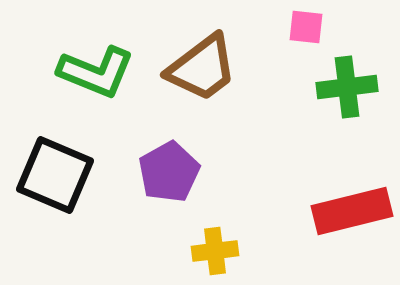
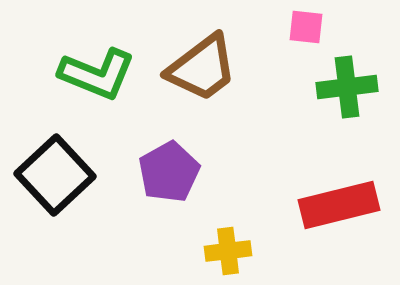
green L-shape: moved 1 px right, 2 px down
black square: rotated 24 degrees clockwise
red rectangle: moved 13 px left, 6 px up
yellow cross: moved 13 px right
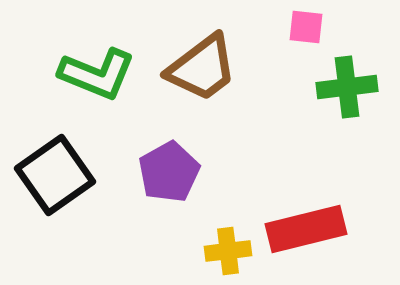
black square: rotated 8 degrees clockwise
red rectangle: moved 33 px left, 24 px down
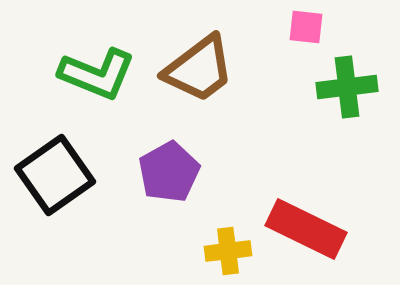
brown trapezoid: moved 3 px left, 1 px down
red rectangle: rotated 40 degrees clockwise
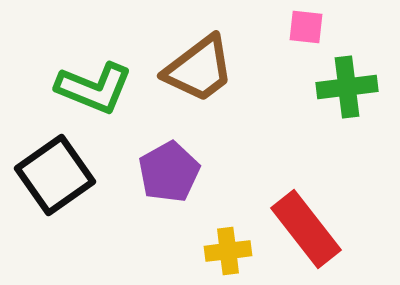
green L-shape: moved 3 px left, 14 px down
red rectangle: rotated 26 degrees clockwise
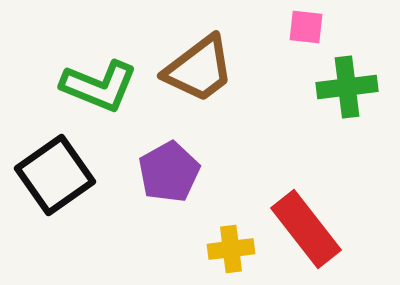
green L-shape: moved 5 px right, 2 px up
yellow cross: moved 3 px right, 2 px up
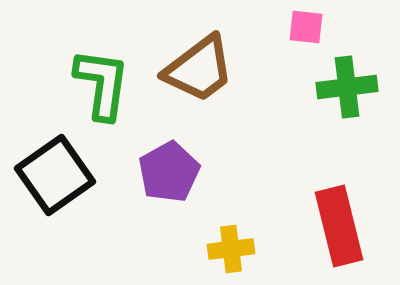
green L-shape: moved 3 px right, 2 px up; rotated 104 degrees counterclockwise
red rectangle: moved 33 px right, 3 px up; rotated 24 degrees clockwise
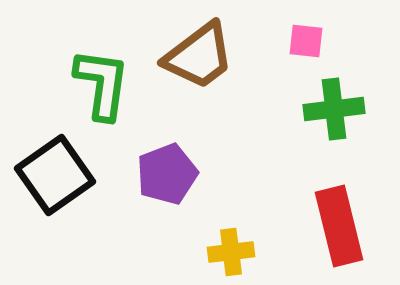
pink square: moved 14 px down
brown trapezoid: moved 13 px up
green cross: moved 13 px left, 22 px down
purple pentagon: moved 2 px left, 2 px down; rotated 8 degrees clockwise
yellow cross: moved 3 px down
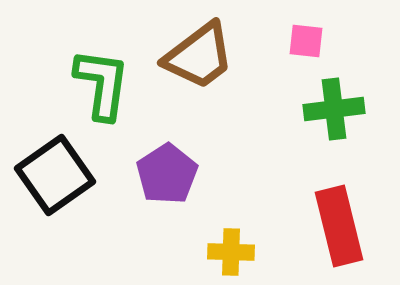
purple pentagon: rotated 12 degrees counterclockwise
yellow cross: rotated 9 degrees clockwise
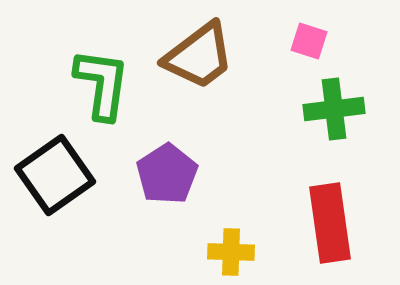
pink square: moved 3 px right; rotated 12 degrees clockwise
red rectangle: moved 9 px left, 3 px up; rotated 6 degrees clockwise
